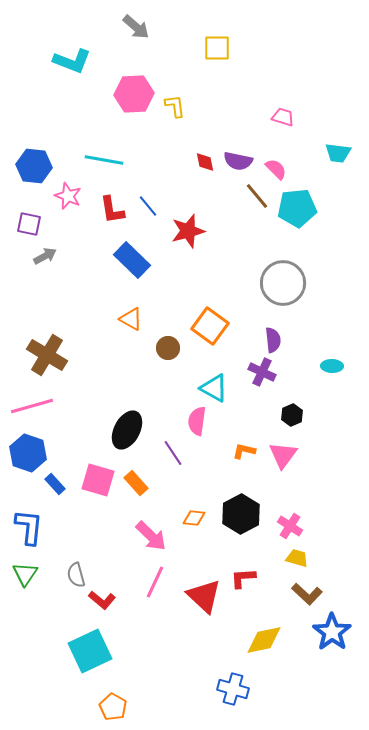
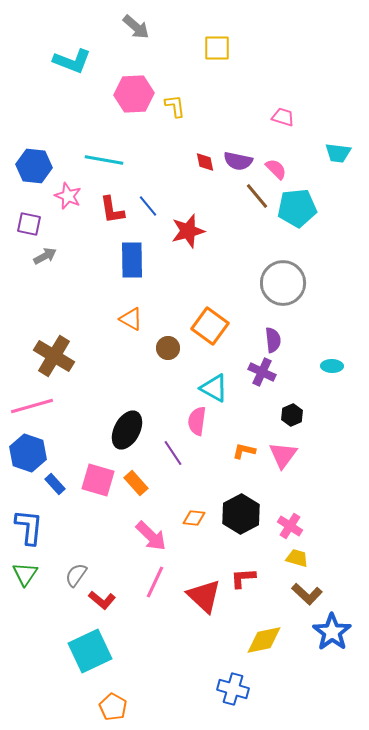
blue rectangle at (132, 260): rotated 45 degrees clockwise
brown cross at (47, 355): moved 7 px right, 1 px down
gray semicircle at (76, 575): rotated 50 degrees clockwise
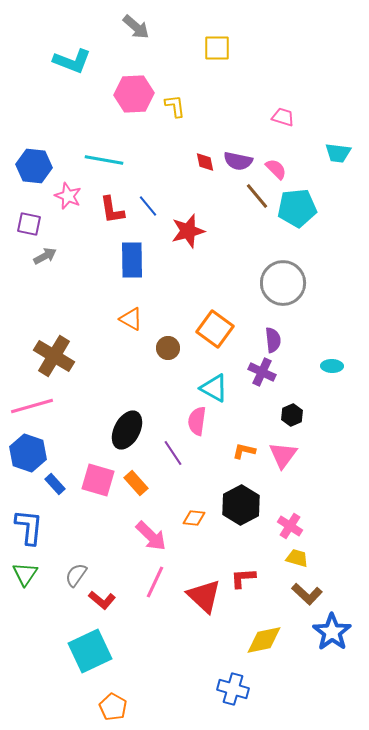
orange square at (210, 326): moved 5 px right, 3 px down
black hexagon at (241, 514): moved 9 px up
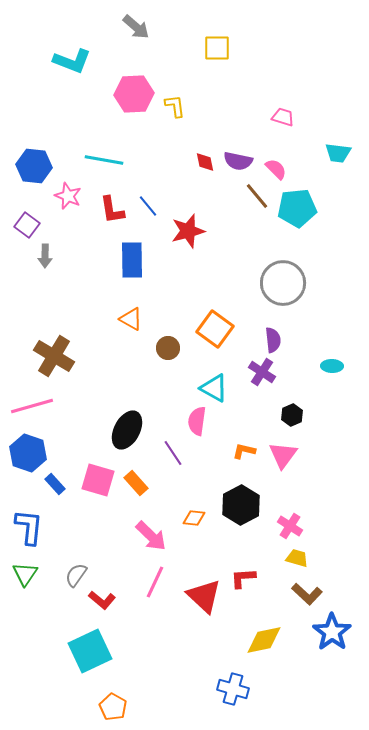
purple square at (29, 224): moved 2 px left, 1 px down; rotated 25 degrees clockwise
gray arrow at (45, 256): rotated 120 degrees clockwise
purple cross at (262, 372): rotated 8 degrees clockwise
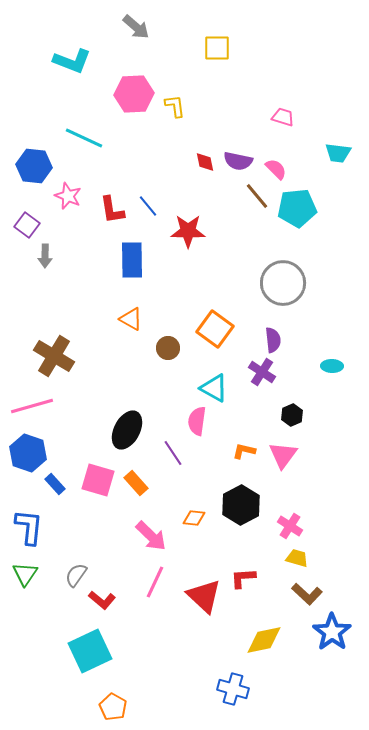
cyan line at (104, 160): moved 20 px left, 22 px up; rotated 15 degrees clockwise
red star at (188, 231): rotated 16 degrees clockwise
